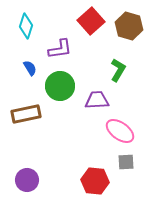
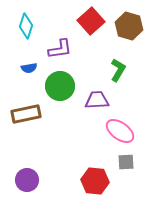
blue semicircle: moved 1 px left; rotated 112 degrees clockwise
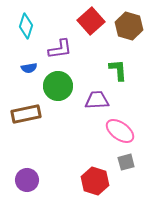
green L-shape: rotated 35 degrees counterclockwise
green circle: moved 2 px left
gray square: rotated 12 degrees counterclockwise
red hexagon: rotated 12 degrees clockwise
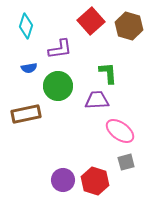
green L-shape: moved 10 px left, 3 px down
purple circle: moved 36 px right
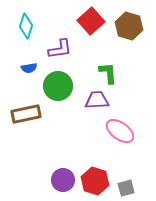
gray square: moved 26 px down
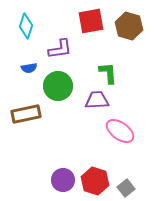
red square: rotated 32 degrees clockwise
gray square: rotated 24 degrees counterclockwise
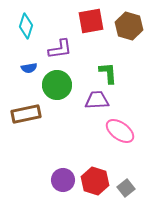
green circle: moved 1 px left, 1 px up
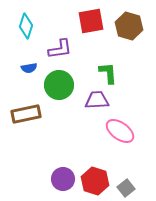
green circle: moved 2 px right
purple circle: moved 1 px up
